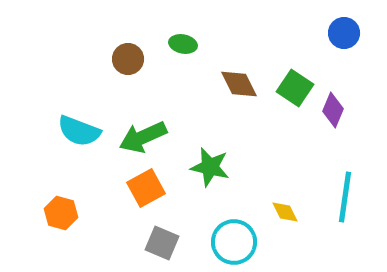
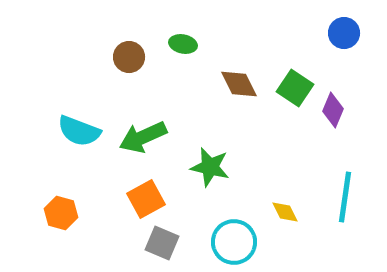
brown circle: moved 1 px right, 2 px up
orange square: moved 11 px down
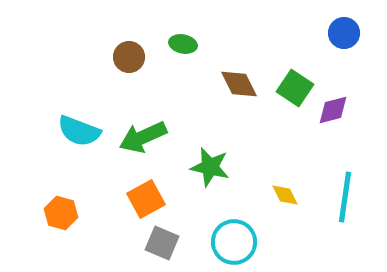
purple diamond: rotated 52 degrees clockwise
yellow diamond: moved 17 px up
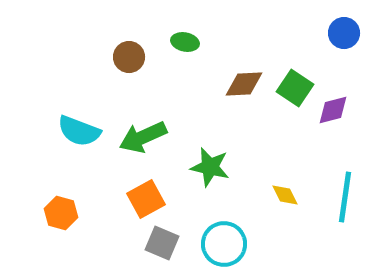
green ellipse: moved 2 px right, 2 px up
brown diamond: moved 5 px right; rotated 66 degrees counterclockwise
cyan circle: moved 10 px left, 2 px down
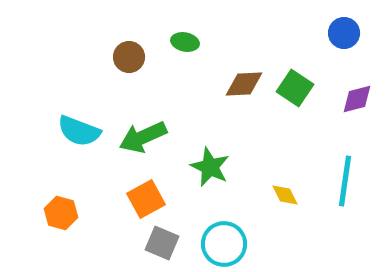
purple diamond: moved 24 px right, 11 px up
green star: rotated 12 degrees clockwise
cyan line: moved 16 px up
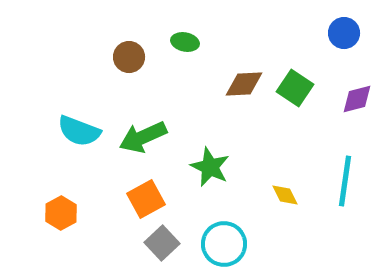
orange hexagon: rotated 16 degrees clockwise
gray square: rotated 24 degrees clockwise
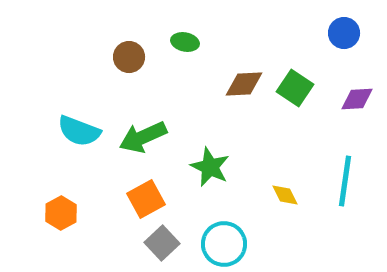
purple diamond: rotated 12 degrees clockwise
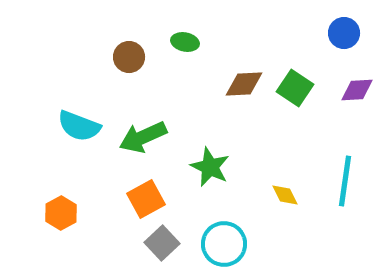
purple diamond: moved 9 px up
cyan semicircle: moved 5 px up
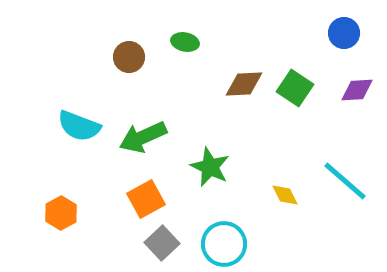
cyan line: rotated 57 degrees counterclockwise
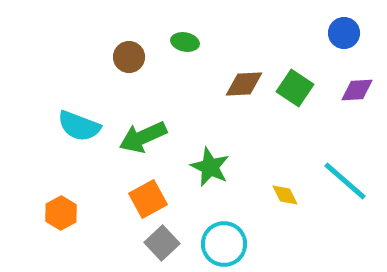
orange square: moved 2 px right
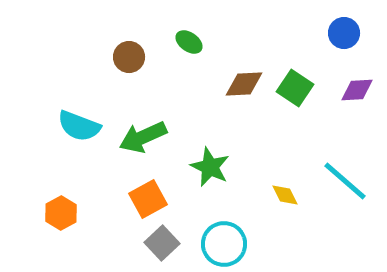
green ellipse: moved 4 px right; rotated 24 degrees clockwise
